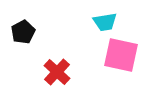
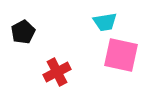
red cross: rotated 20 degrees clockwise
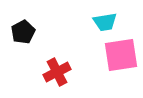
pink square: rotated 21 degrees counterclockwise
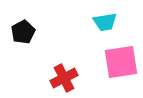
pink square: moved 7 px down
red cross: moved 7 px right, 6 px down
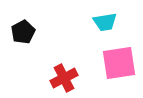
pink square: moved 2 px left, 1 px down
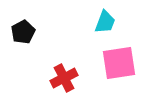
cyan trapezoid: rotated 60 degrees counterclockwise
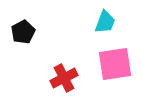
pink square: moved 4 px left, 1 px down
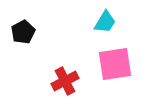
cyan trapezoid: rotated 10 degrees clockwise
red cross: moved 1 px right, 3 px down
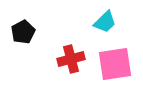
cyan trapezoid: rotated 15 degrees clockwise
red cross: moved 6 px right, 22 px up; rotated 12 degrees clockwise
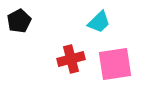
cyan trapezoid: moved 6 px left
black pentagon: moved 4 px left, 11 px up
